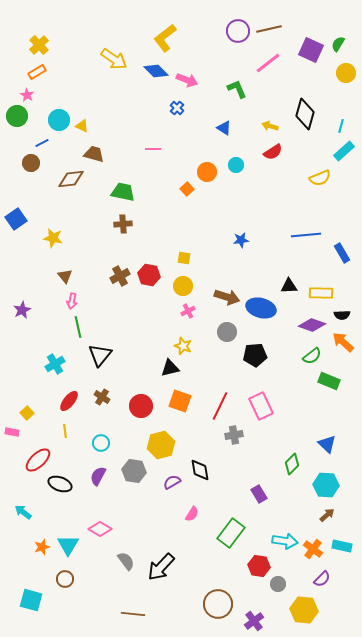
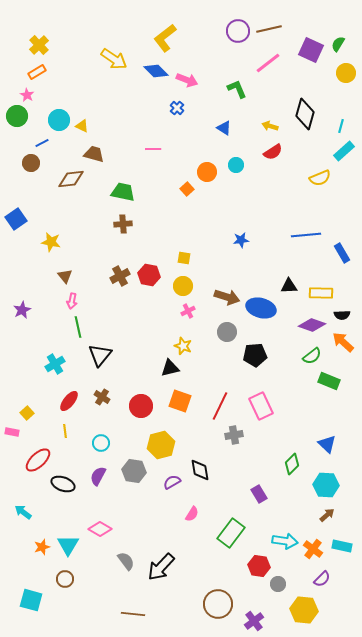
yellow star at (53, 238): moved 2 px left, 4 px down
black ellipse at (60, 484): moved 3 px right
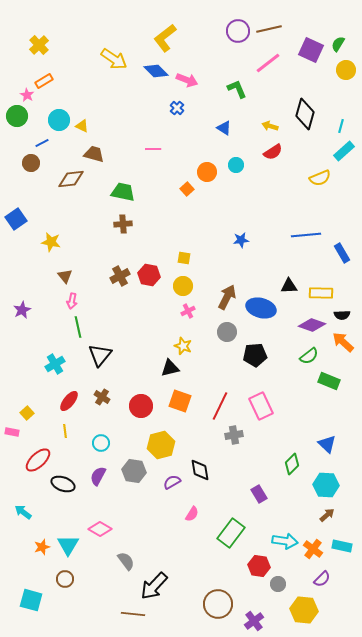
orange rectangle at (37, 72): moved 7 px right, 9 px down
yellow circle at (346, 73): moved 3 px up
brown arrow at (227, 297): rotated 80 degrees counterclockwise
green semicircle at (312, 356): moved 3 px left
black arrow at (161, 567): moved 7 px left, 19 px down
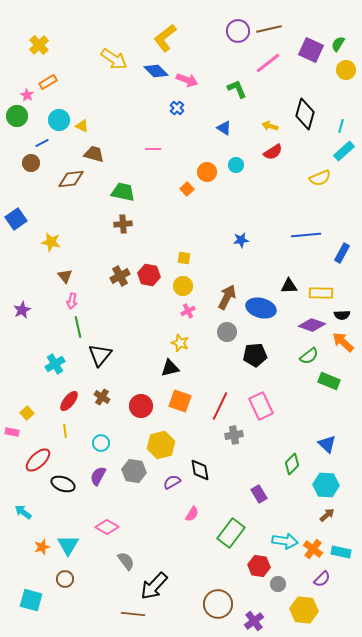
orange rectangle at (44, 81): moved 4 px right, 1 px down
blue rectangle at (342, 253): rotated 60 degrees clockwise
yellow star at (183, 346): moved 3 px left, 3 px up
pink diamond at (100, 529): moved 7 px right, 2 px up
cyan rectangle at (342, 546): moved 1 px left, 6 px down
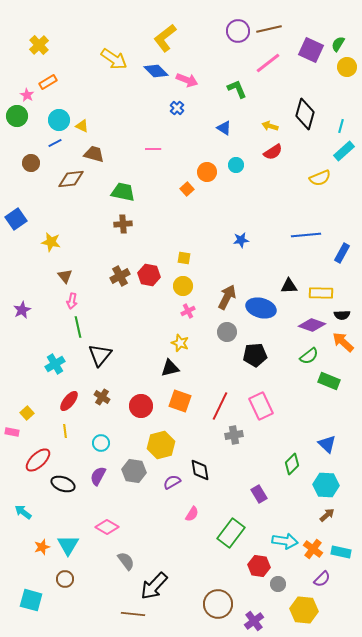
yellow circle at (346, 70): moved 1 px right, 3 px up
blue line at (42, 143): moved 13 px right
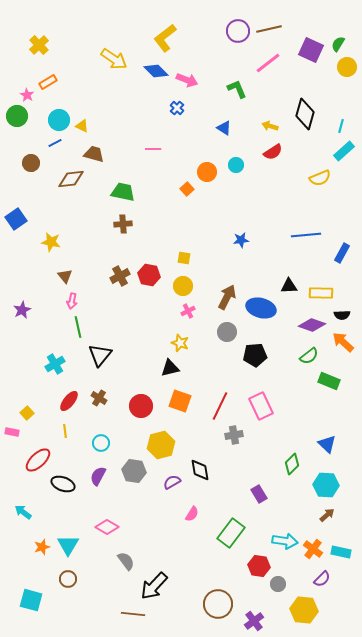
brown cross at (102, 397): moved 3 px left, 1 px down
brown circle at (65, 579): moved 3 px right
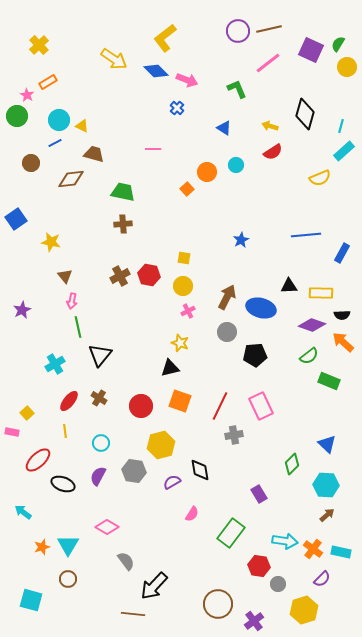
blue star at (241, 240): rotated 21 degrees counterclockwise
yellow hexagon at (304, 610): rotated 24 degrees counterclockwise
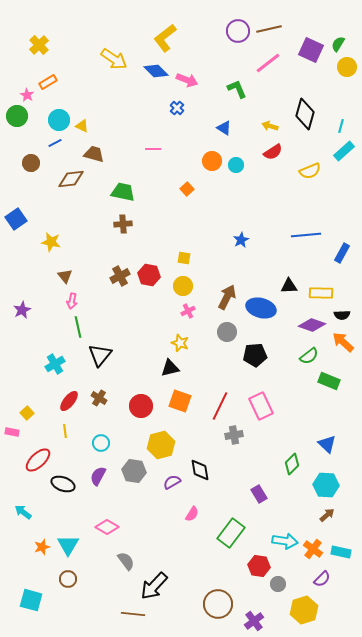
orange circle at (207, 172): moved 5 px right, 11 px up
yellow semicircle at (320, 178): moved 10 px left, 7 px up
